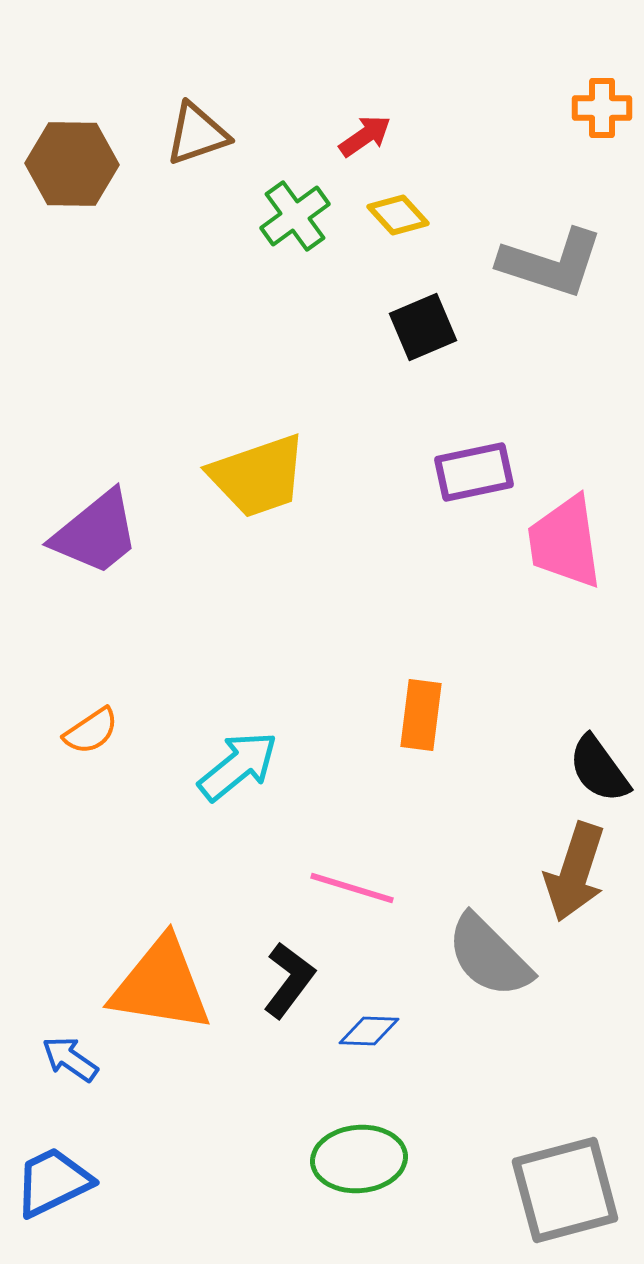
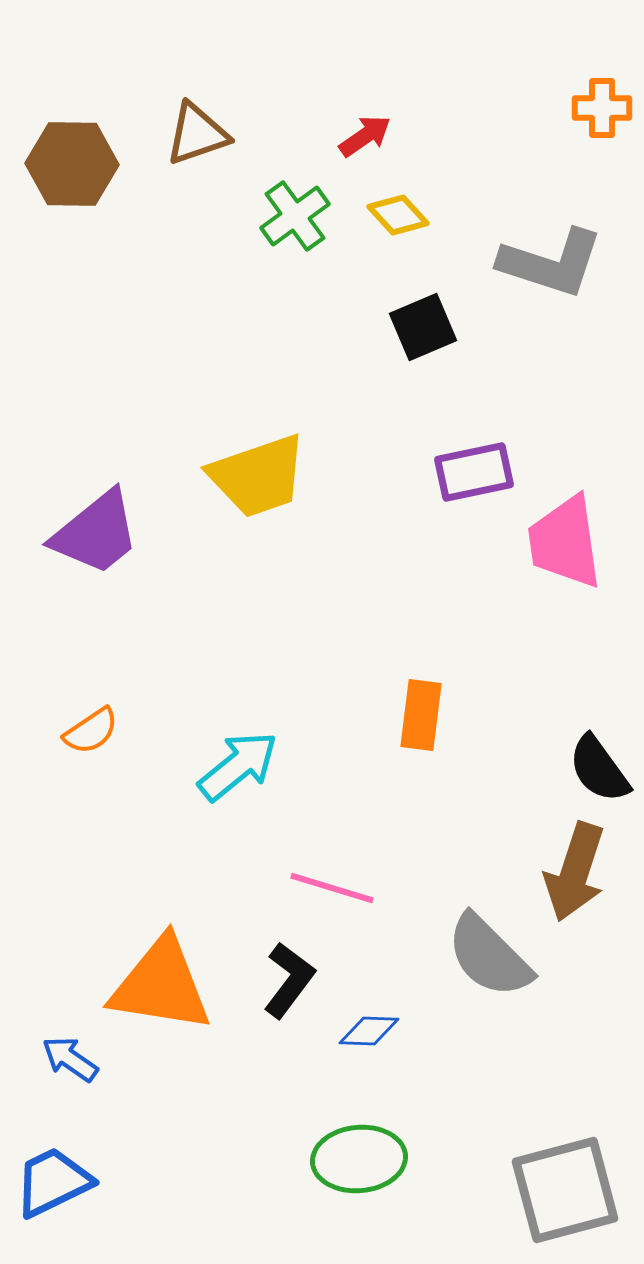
pink line: moved 20 px left
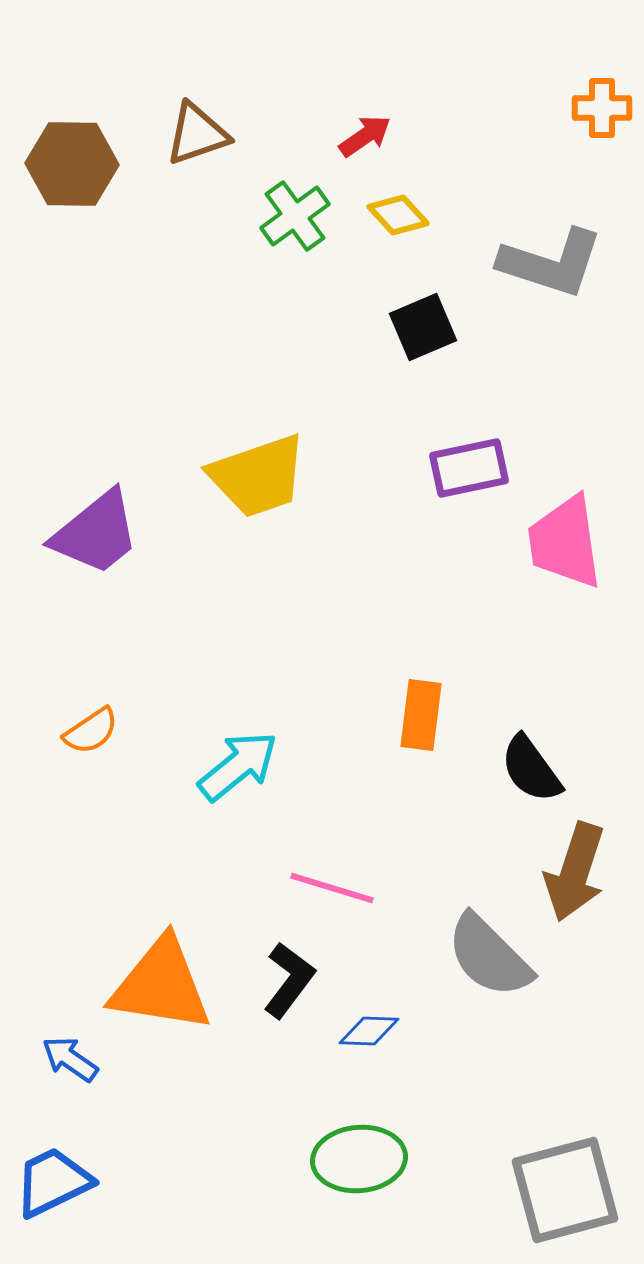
purple rectangle: moved 5 px left, 4 px up
black semicircle: moved 68 px left
